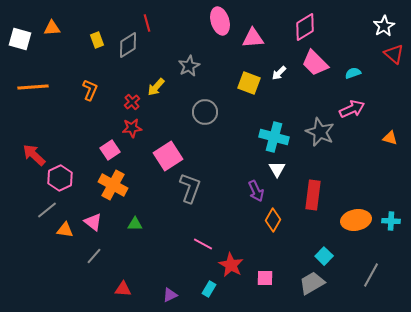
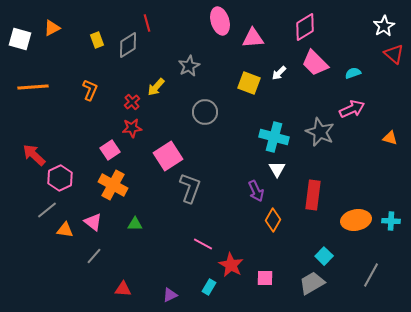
orange triangle at (52, 28): rotated 24 degrees counterclockwise
cyan rectangle at (209, 289): moved 2 px up
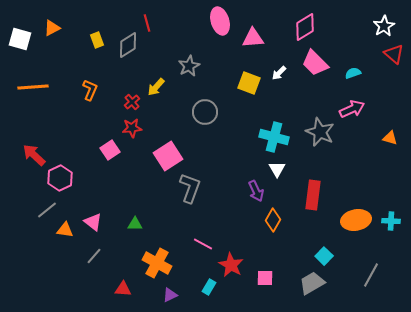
orange cross at (113, 185): moved 44 px right, 78 px down
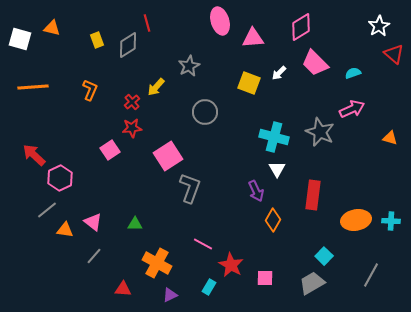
white star at (384, 26): moved 5 px left
pink diamond at (305, 27): moved 4 px left
orange triangle at (52, 28): rotated 42 degrees clockwise
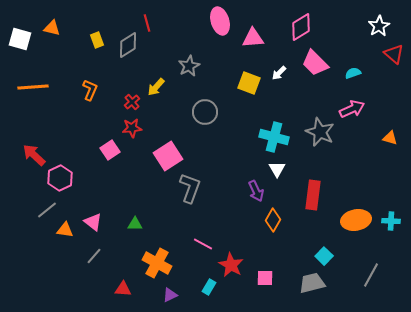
gray trapezoid at (312, 283): rotated 16 degrees clockwise
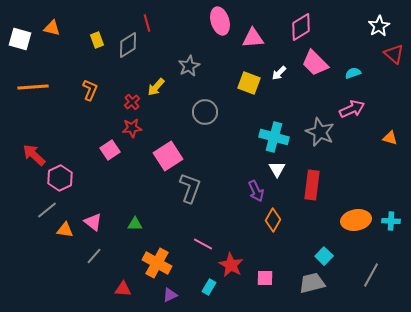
red rectangle at (313, 195): moved 1 px left, 10 px up
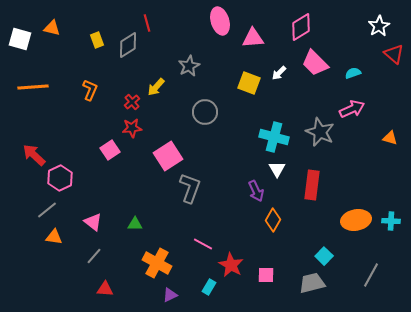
orange triangle at (65, 230): moved 11 px left, 7 px down
pink square at (265, 278): moved 1 px right, 3 px up
red triangle at (123, 289): moved 18 px left
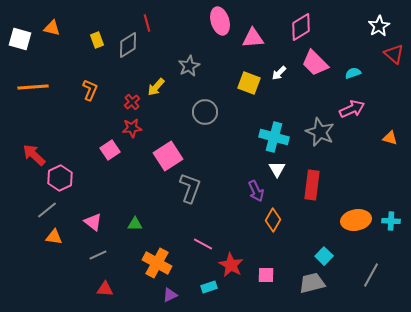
gray line at (94, 256): moved 4 px right, 1 px up; rotated 24 degrees clockwise
cyan rectangle at (209, 287): rotated 42 degrees clockwise
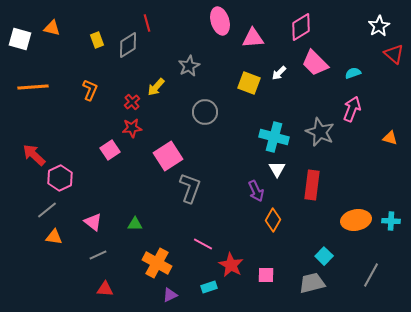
pink arrow at (352, 109): rotated 45 degrees counterclockwise
